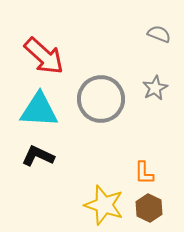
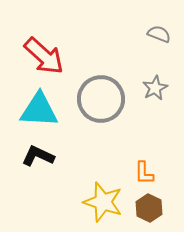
yellow star: moved 1 px left, 3 px up
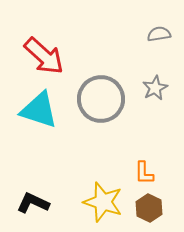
gray semicircle: rotated 30 degrees counterclockwise
cyan triangle: rotated 15 degrees clockwise
black L-shape: moved 5 px left, 47 px down
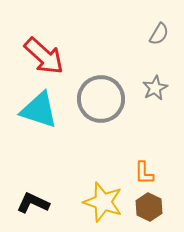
gray semicircle: rotated 130 degrees clockwise
brown hexagon: moved 1 px up
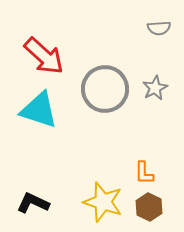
gray semicircle: moved 6 px up; rotated 55 degrees clockwise
gray circle: moved 4 px right, 10 px up
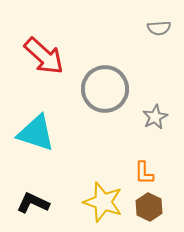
gray star: moved 29 px down
cyan triangle: moved 3 px left, 23 px down
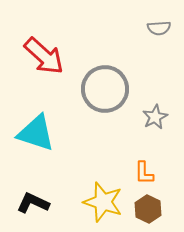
brown hexagon: moved 1 px left, 2 px down
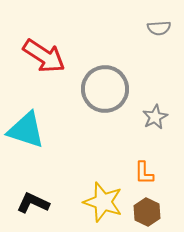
red arrow: rotated 9 degrees counterclockwise
cyan triangle: moved 10 px left, 3 px up
brown hexagon: moved 1 px left, 3 px down
